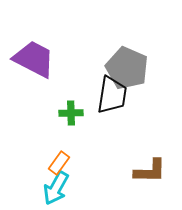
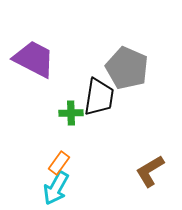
black trapezoid: moved 13 px left, 2 px down
brown L-shape: rotated 148 degrees clockwise
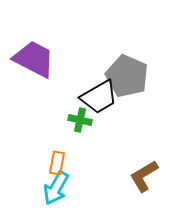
gray pentagon: moved 8 px down
black trapezoid: rotated 51 degrees clockwise
green cross: moved 9 px right, 7 px down; rotated 15 degrees clockwise
orange rectangle: moved 2 px left; rotated 25 degrees counterclockwise
brown L-shape: moved 6 px left, 5 px down
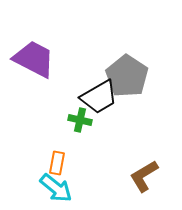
gray pentagon: rotated 9 degrees clockwise
cyan arrow: rotated 80 degrees counterclockwise
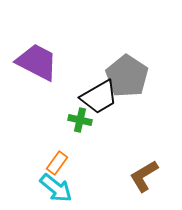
purple trapezoid: moved 3 px right, 3 px down
orange rectangle: rotated 25 degrees clockwise
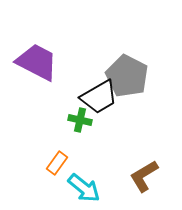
gray pentagon: rotated 6 degrees counterclockwise
cyan arrow: moved 28 px right
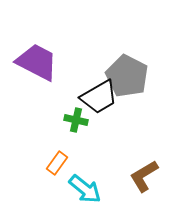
green cross: moved 4 px left
cyan arrow: moved 1 px right, 1 px down
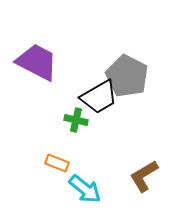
orange rectangle: rotated 75 degrees clockwise
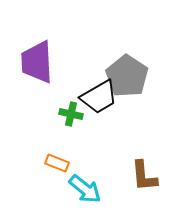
purple trapezoid: rotated 120 degrees counterclockwise
gray pentagon: rotated 6 degrees clockwise
green cross: moved 5 px left, 6 px up
brown L-shape: rotated 64 degrees counterclockwise
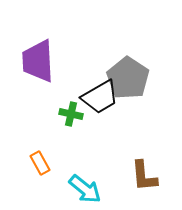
purple trapezoid: moved 1 px right, 1 px up
gray pentagon: moved 1 px right, 2 px down
black trapezoid: moved 1 px right
orange rectangle: moved 17 px left; rotated 40 degrees clockwise
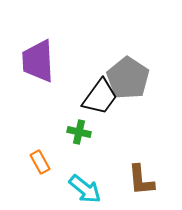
black trapezoid: rotated 24 degrees counterclockwise
green cross: moved 8 px right, 18 px down
orange rectangle: moved 1 px up
brown L-shape: moved 3 px left, 4 px down
